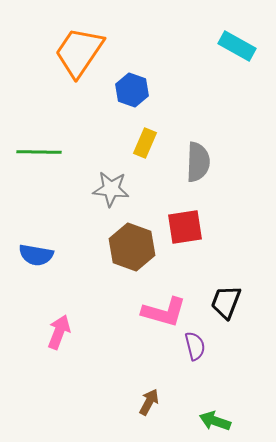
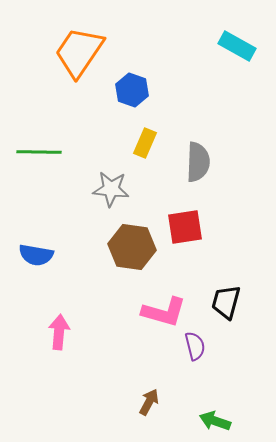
brown hexagon: rotated 12 degrees counterclockwise
black trapezoid: rotated 6 degrees counterclockwise
pink arrow: rotated 16 degrees counterclockwise
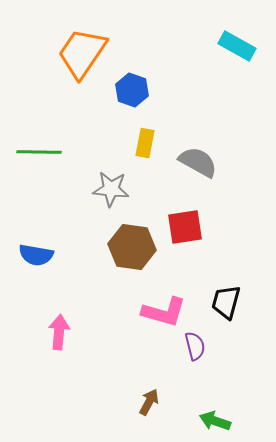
orange trapezoid: moved 3 px right, 1 px down
yellow rectangle: rotated 12 degrees counterclockwise
gray semicircle: rotated 63 degrees counterclockwise
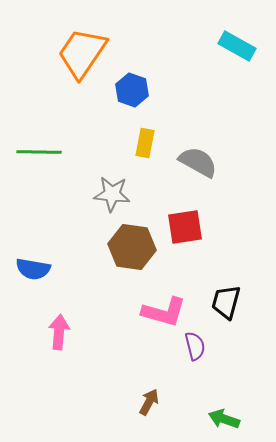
gray star: moved 1 px right, 5 px down
blue semicircle: moved 3 px left, 14 px down
green arrow: moved 9 px right, 2 px up
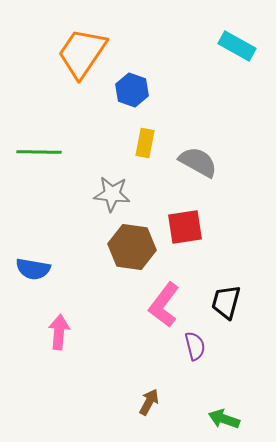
pink L-shape: moved 7 px up; rotated 111 degrees clockwise
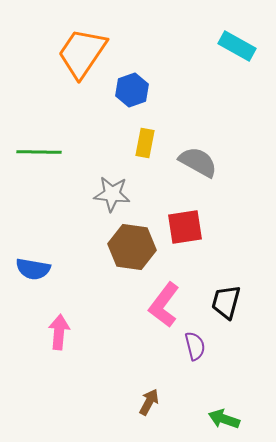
blue hexagon: rotated 20 degrees clockwise
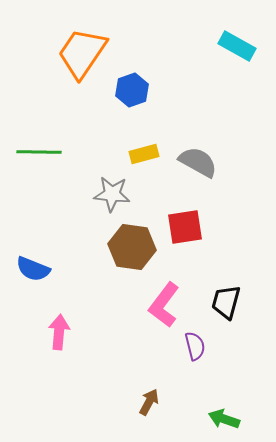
yellow rectangle: moved 1 px left, 11 px down; rotated 64 degrees clockwise
blue semicircle: rotated 12 degrees clockwise
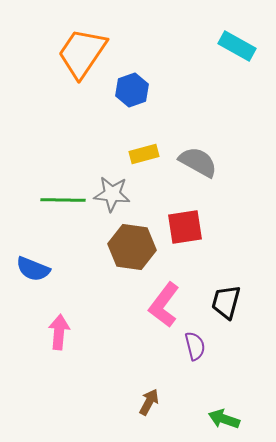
green line: moved 24 px right, 48 px down
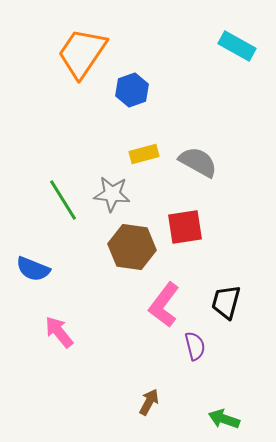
green line: rotated 57 degrees clockwise
pink arrow: rotated 44 degrees counterclockwise
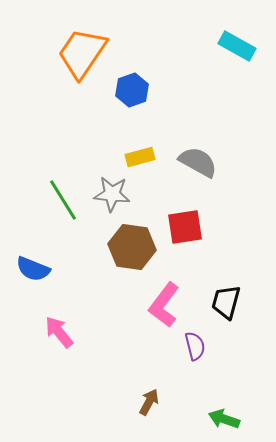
yellow rectangle: moved 4 px left, 3 px down
